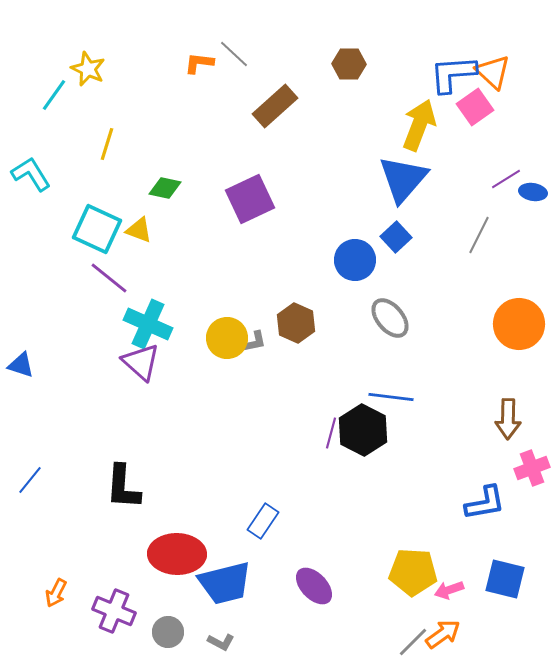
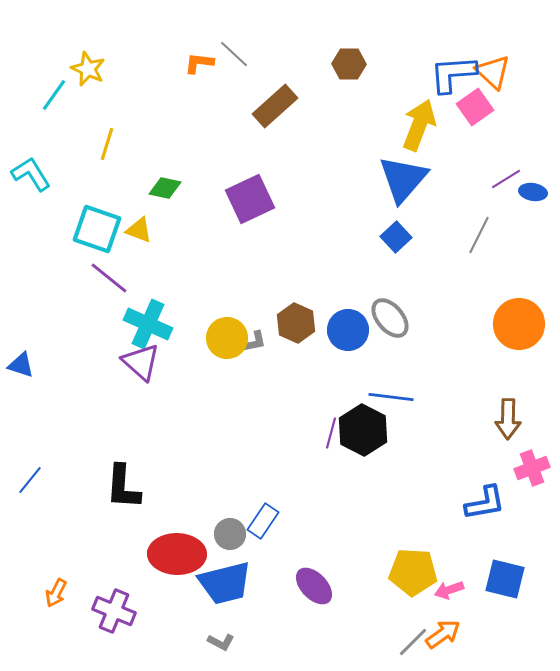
cyan square at (97, 229): rotated 6 degrees counterclockwise
blue circle at (355, 260): moved 7 px left, 70 px down
gray circle at (168, 632): moved 62 px right, 98 px up
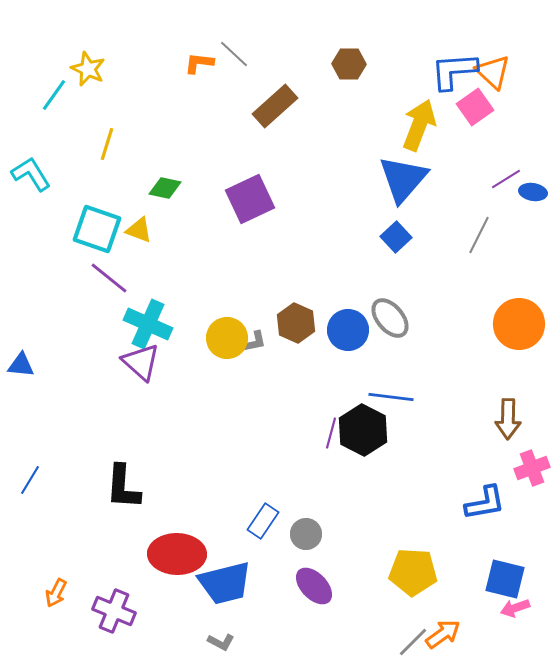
blue L-shape at (453, 74): moved 1 px right, 3 px up
blue triangle at (21, 365): rotated 12 degrees counterclockwise
blue line at (30, 480): rotated 8 degrees counterclockwise
gray circle at (230, 534): moved 76 px right
pink arrow at (449, 590): moved 66 px right, 18 px down
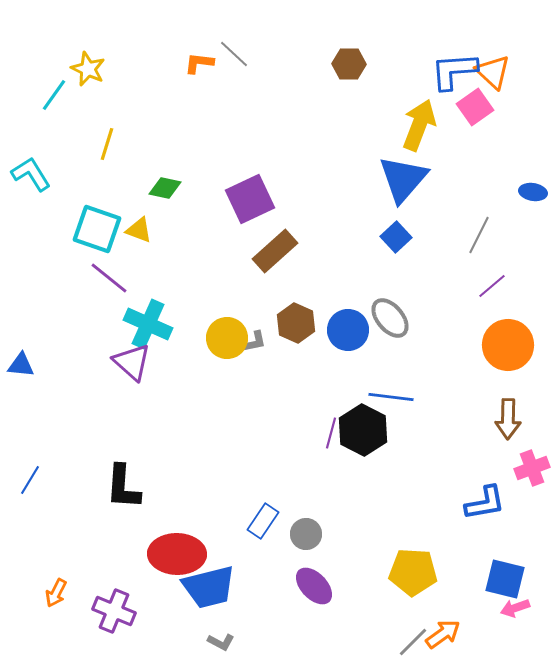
brown rectangle at (275, 106): moved 145 px down
purple line at (506, 179): moved 14 px left, 107 px down; rotated 8 degrees counterclockwise
orange circle at (519, 324): moved 11 px left, 21 px down
purple triangle at (141, 362): moved 9 px left
blue trapezoid at (225, 583): moved 16 px left, 4 px down
